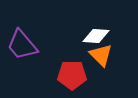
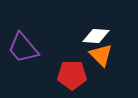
purple trapezoid: moved 1 px right, 3 px down
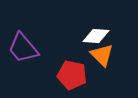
orange triangle: moved 1 px right
red pentagon: rotated 12 degrees clockwise
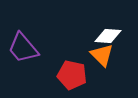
white diamond: moved 12 px right
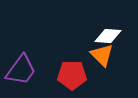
purple trapezoid: moved 2 px left, 22 px down; rotated 104 degrees counterclockwise
red pentagon: rotated 12 degrees counterclockwise
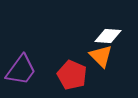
orange triangle: moved 1 px left, 1 px down
red pentagon: rotated 24 degrees clockwise
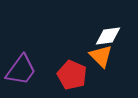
white diamond: rotated 12 degrees counterclockwise
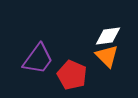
orange triangle: moved 6 px right
purple trapezoid: moved 17 px right, 11 px up
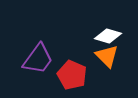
white diamond: rotated 24 degrees clockwise
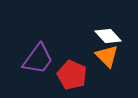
white diamond: rotated 32 degrees clockwise
